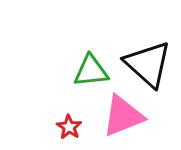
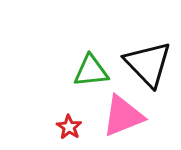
black triangle: rotated 4 degrees clockwise
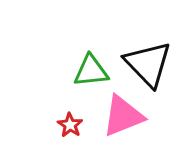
red star: moved 1 px right, 2 px up
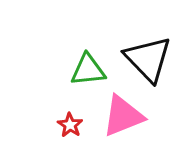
black triangle: moved 5 px up
green triangle: moved 3 px left, 1 px up
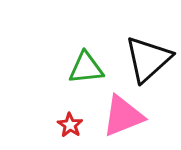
black triangle: rotated 32 degrees clockwise
green triangle: moved 2 px left, 2 px up
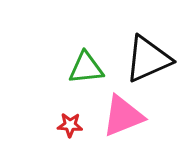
black triangle: rotated 18 degrees clockwise
red star: rotated 30 degrees counterclockwise
